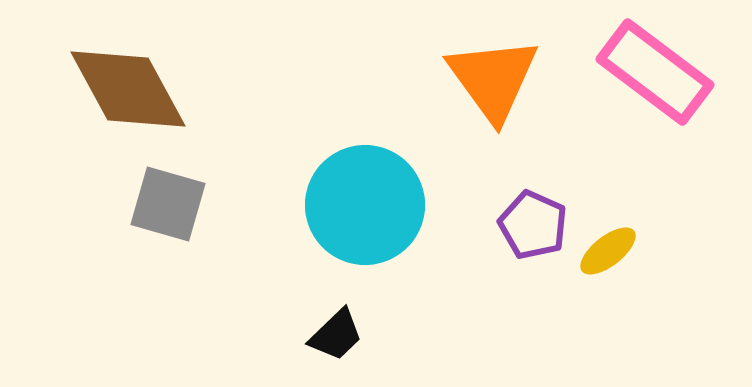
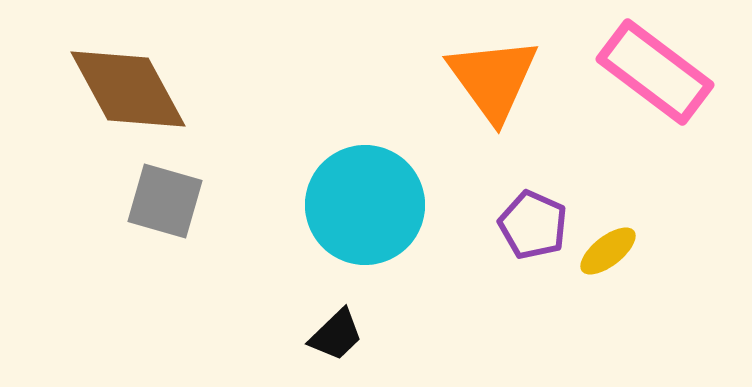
gray square: moved 3 px left, 3 px up
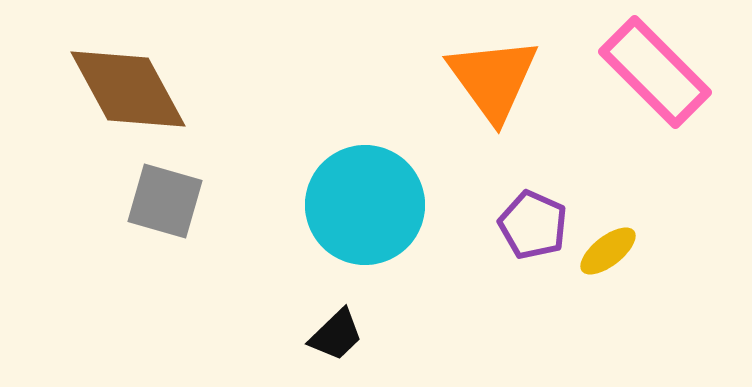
pink rectangle: rotated 8 degrees clockwise
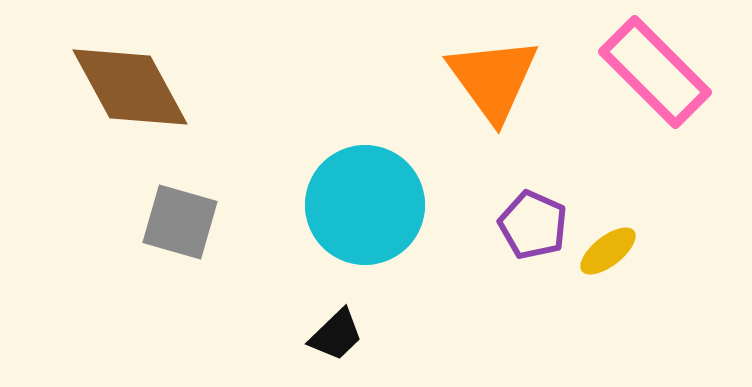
brown diamond: moved 2 px right, 2 px up
gray square: moved 15 px right, 21 px down
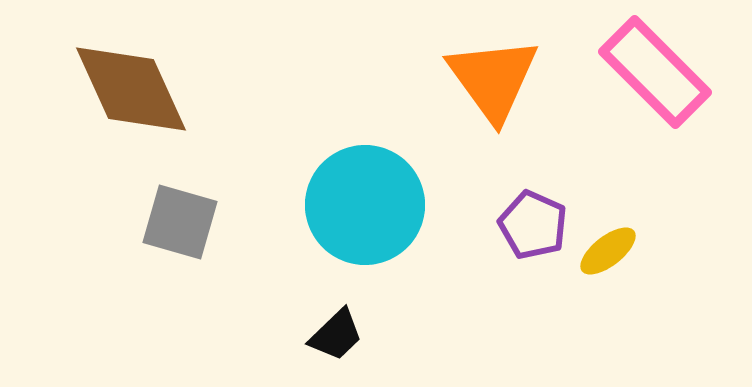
brown diamond: moved 1 px right, 2 px down; rotated 4 degrees clockwise
